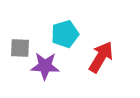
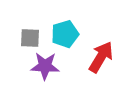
gray square: moved 10 px right, 10 px up
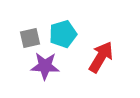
cyan pentagon: moved 2 px left
gray square: rotated 15 degrees counterclockwise
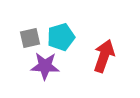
cyan pentagon: moved 2 px left, 3 px down
red arrow: moved 3 px right, 1 px up; rotated 12 degrees counterclockwise
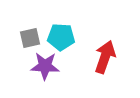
cyan pentagon: rotated 20 degrees clockwise
red arrow: moved 1 px right, 1 px down
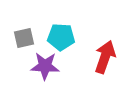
gray square: moved 6 px left
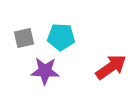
red arrow: moved 6 px right, 10 px down; rotated 36 degrees clockwise
purple star: moved 5 px down
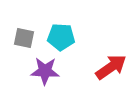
gray square: rotated 25 degrees clockwise
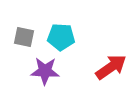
gray square: moved 1 px up
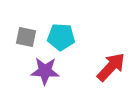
gray square: moved 2 px right
red arrow: rotated 12 degrees counterclockwise
